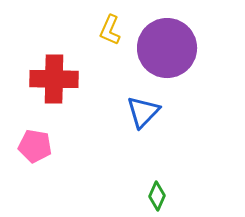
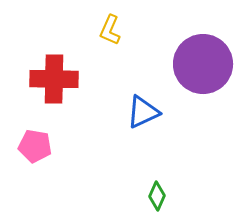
purple circle: moved 36 px right, 16 px down
blue triangle: rotated 21 degrees clockwise
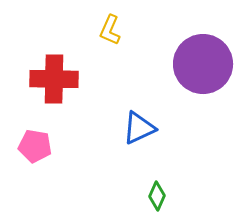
blue triangle: moved 4 px left, 16 px down
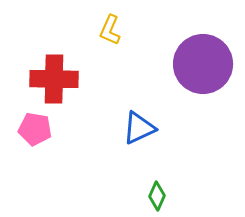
pink pentagon: moved 17 px up
